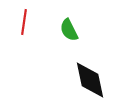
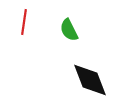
black diamond: rotated 9 degrees counterclockwise
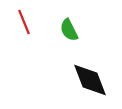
red line: rotated 30 degrees counterclockwise
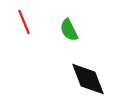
black diamond: moved 2 px left, 1 px up
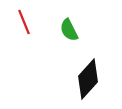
black diamond: rotated 63 degrees clockwise
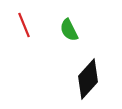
red line: moved 3 px down
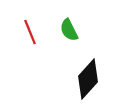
red line: moved 6 px right, 7 px down
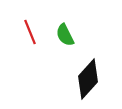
green semicircle: moved 4 px left, 5 px down
